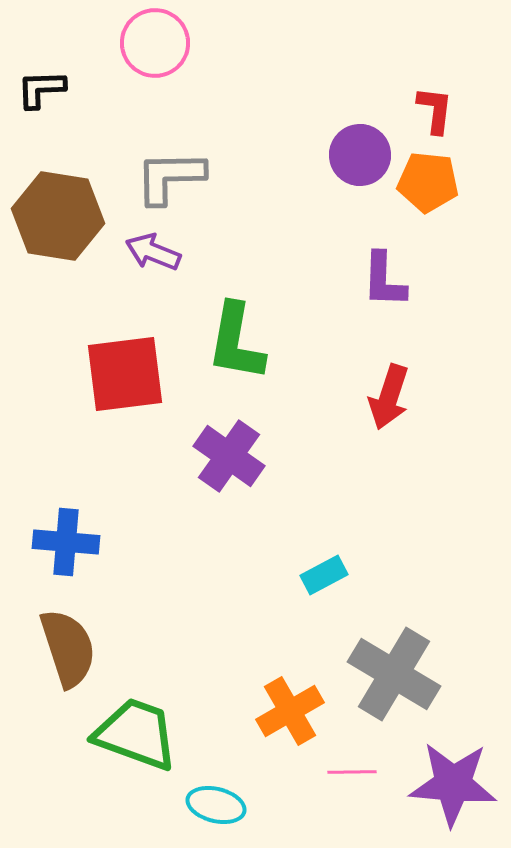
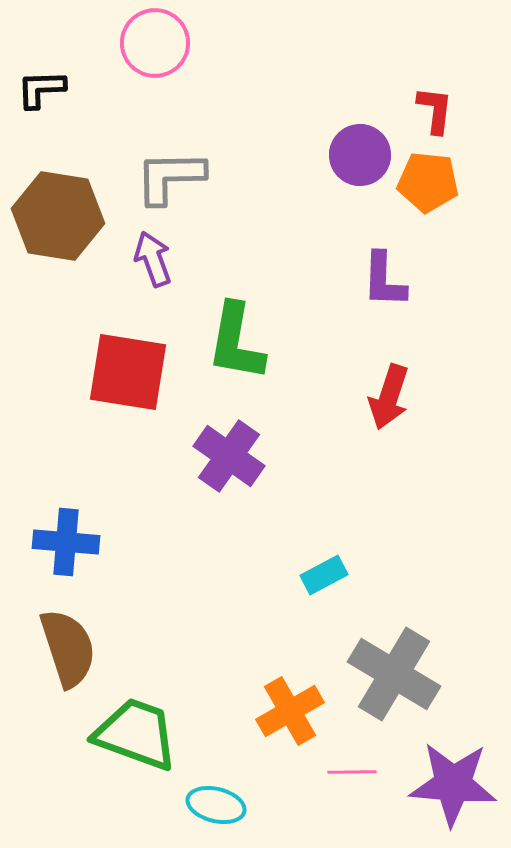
purple arrow: moved 7 px down; rotated 48 degrees clockwise
red square: moved 3 px right, 2 px up; rotated 16 degrees clockwise
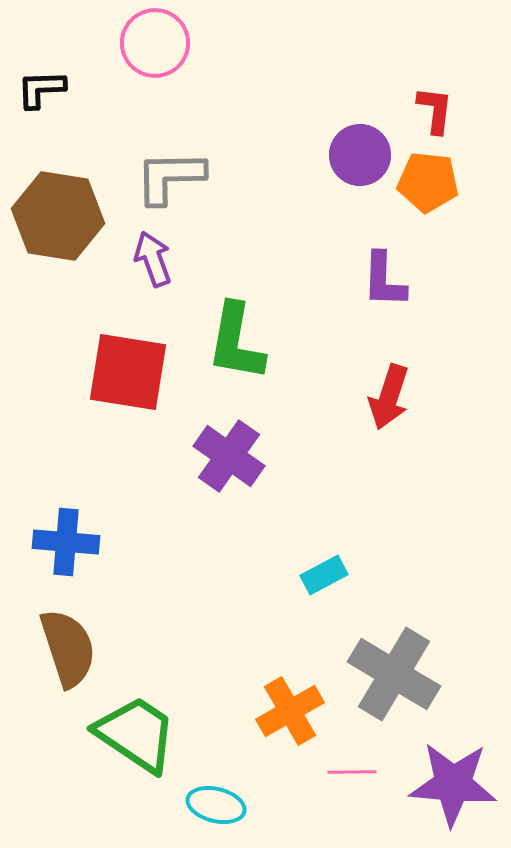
green trapezoid: rotated 14 degrees clockwise
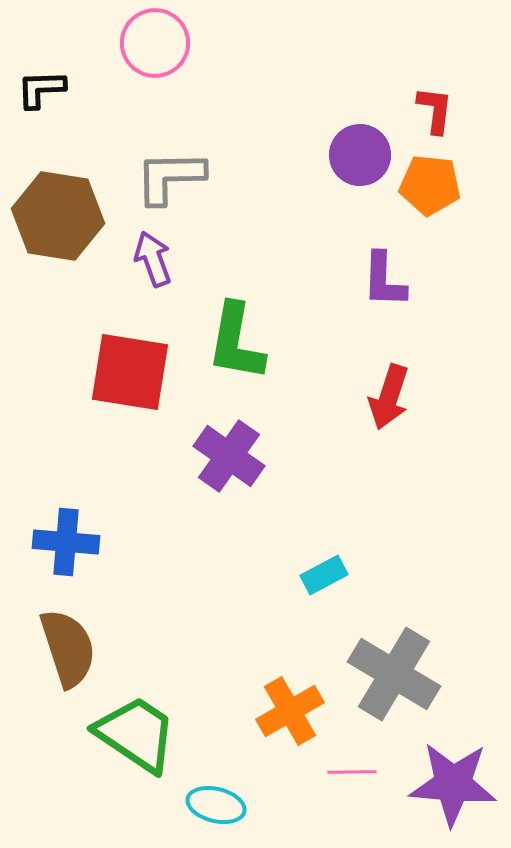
orange pentagon: moved 2 px right, 3 px down
red square: moved 2 px right
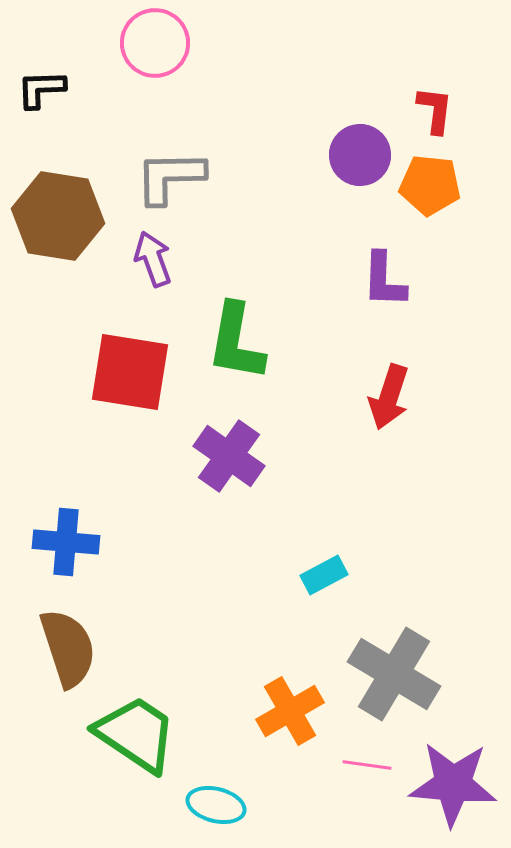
pink line: moved 15 px right, 7 px up; rotated 9 degrees clockwise
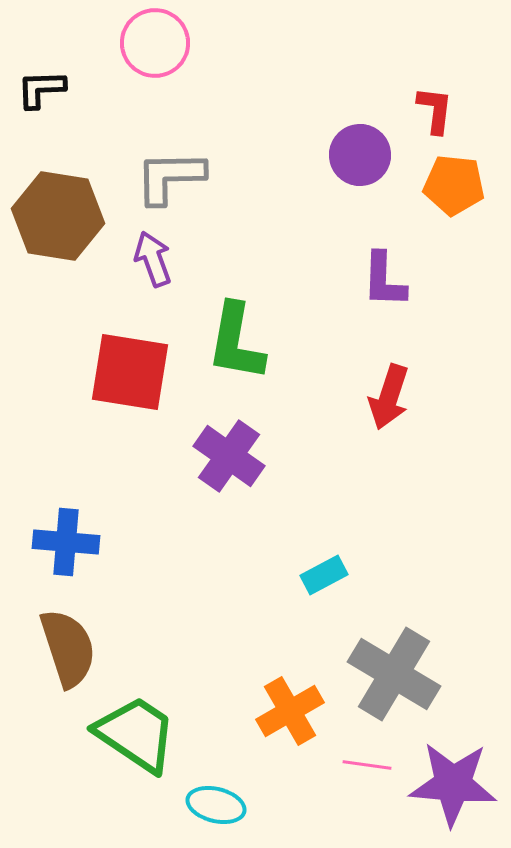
orange pentagon: moved 24 px right
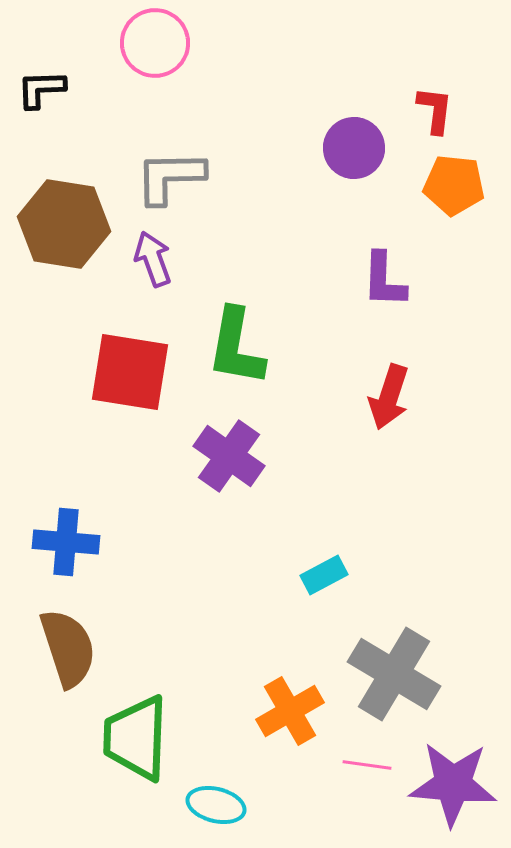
purple circle: moved 6 px left, 7 px up
brown hexagon: moved 6 px right, 8 px down
green L-shape: moved 5 px down
green trapezoid: moved 4 px down; rotated 122 degrees counterclockwise
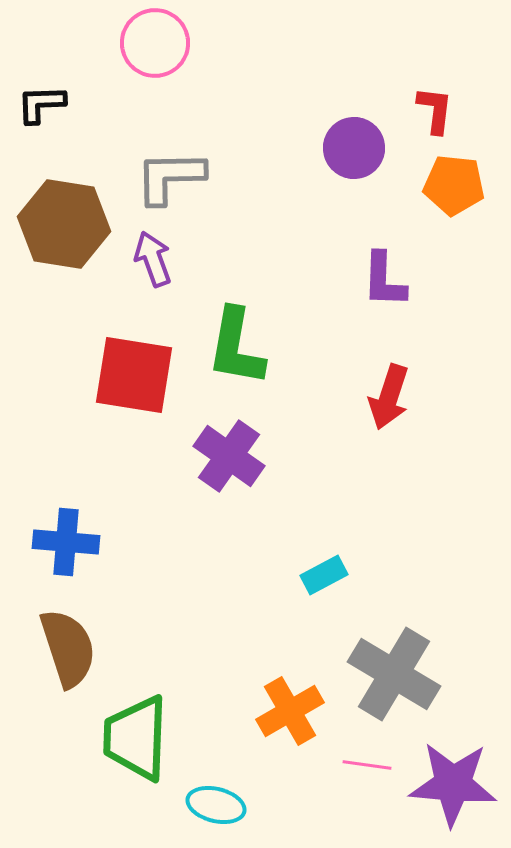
black L-shape: moved 15 px down
red square: moved 4 px right, 3 px down
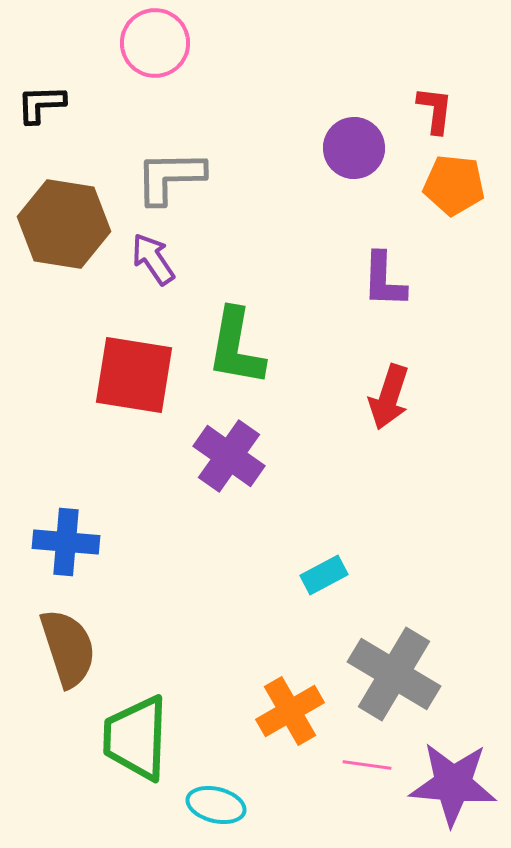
purple arrow: rotated 14 degrees counterclockwise
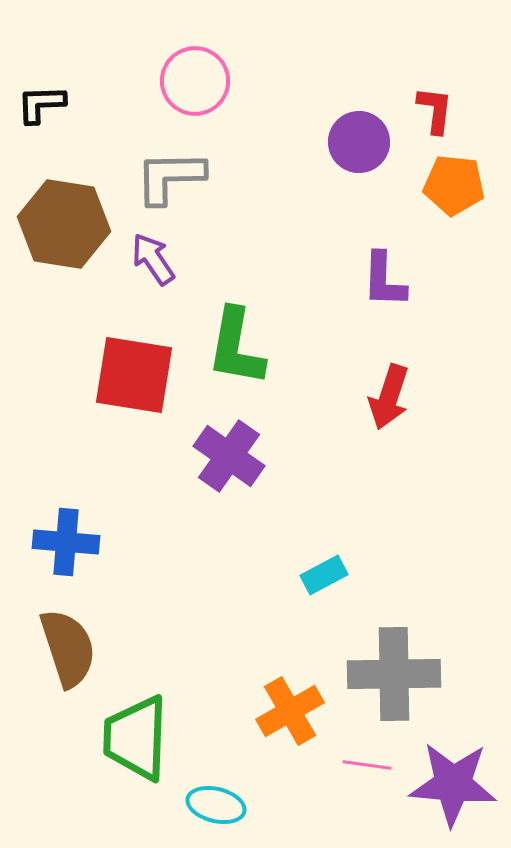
pink circle: moved 40 px right, 38 px down
purple circle: moved 5 px right, 6 px up
gray cross: rotated 32 degrees counterclockwise
